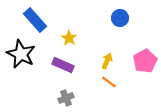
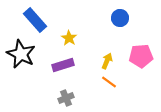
pink pentagon: moved 4 px left, 5 px up; rotated 25 degrees clockwise
purple rectangle: rotated 40 degrees counterclockwise
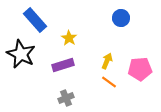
blue circle: moved 1 px right
pink pentagon: moved 1 px left, 13 px down
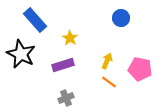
yellow star: moved 1 px right
pink pentagon: rotated 15 degrees clockwise
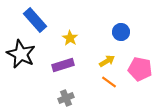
blue circle: moved 14 px down
yellow arrow: rotated 35 degrees clockwise
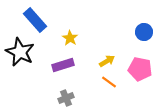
blue circle: moved 23 px right
black star: moved 1 px left, 2 px up
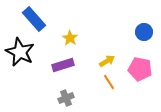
blue rectangle: moved 1 px left, 1 px up
orange line: rotated 21 degrees clockwise
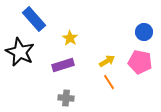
pink pentagon: moved 7 px up
gray cross: rotated 28 degrees clockwise
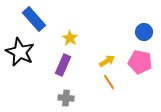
purple rectangle: rotated 50 degrees counterclockwise
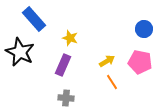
blue circle: moved 3 px up
yellow star: rotated 14 degrees counterclockwise
orange line: moved 3 px right
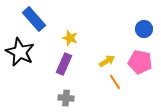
purple rectangle: moved 1 px right, 1 px up
orange line: moved 3 px right
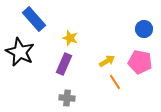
gray cross: moved 1 px right
